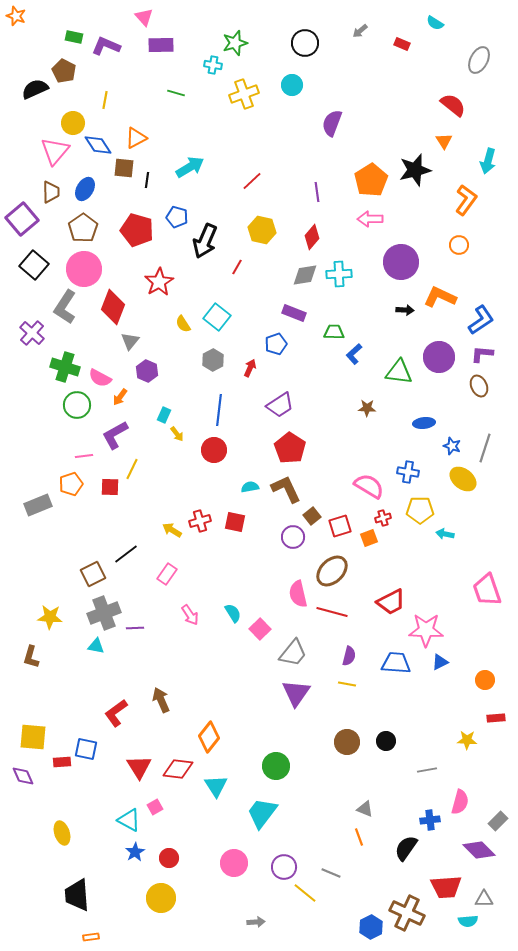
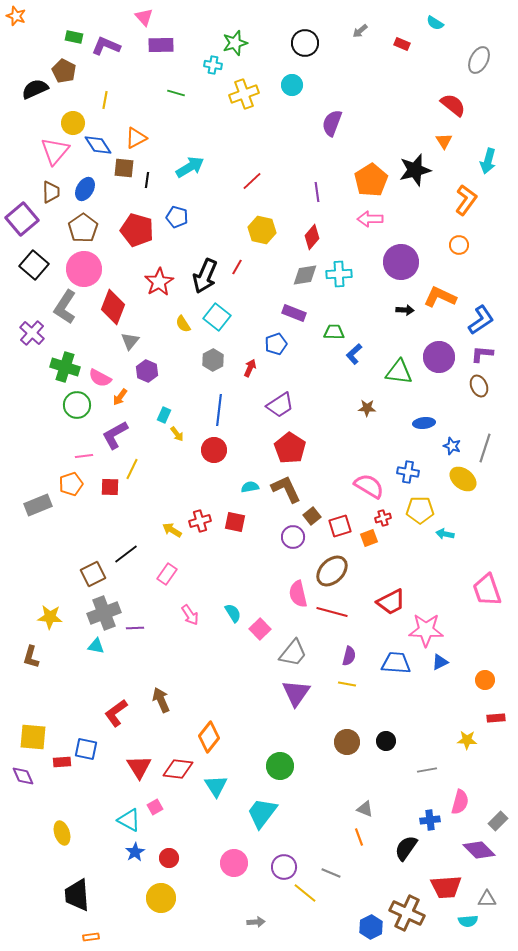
black arrow at (205, 241): moved 35 px down
green circle at (276, 766): moved 4 px right
gray triangle at (484, 899): moved 3 px right
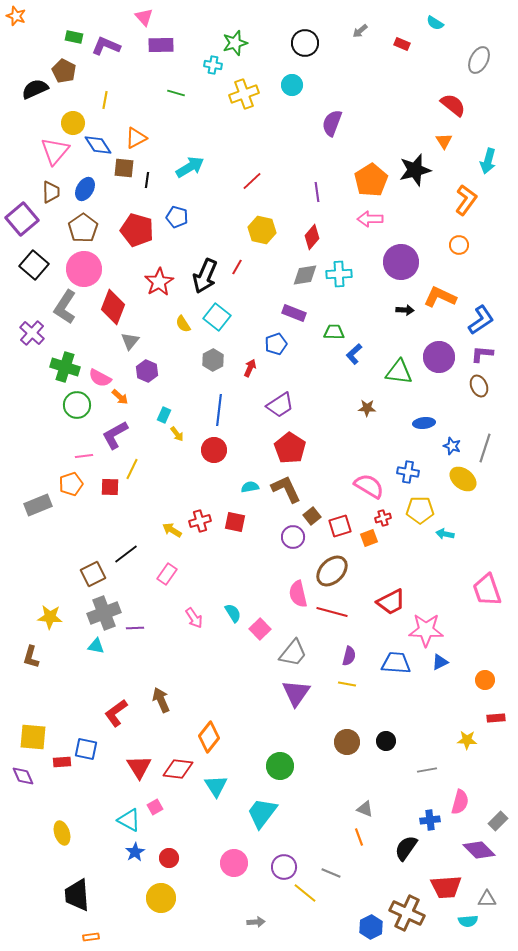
orange arrow at (120, 397): rotated 84 degrees counterclockwise
pink arrow at (190, 615): moved 4 px right, 3 px down
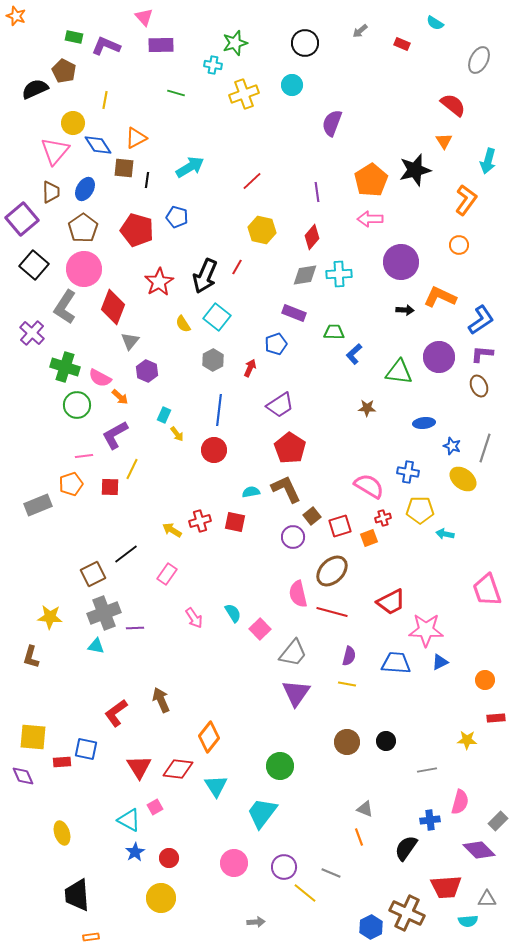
cyan semicircle at (250, 487): moved 1 px right, 5 px down
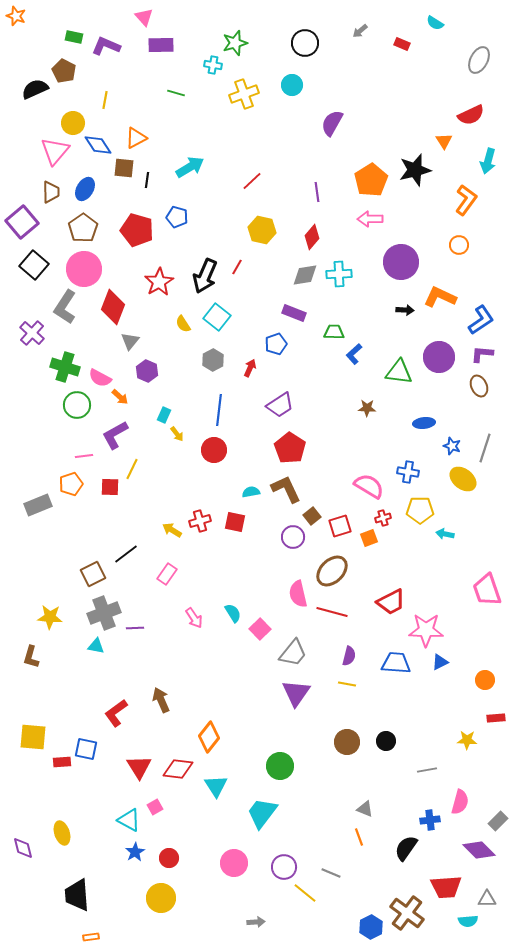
red semicircle at (453, 105): moved 18 px right, 10 px down; rotated 116 degrees clockwise
purple semicircle at (332, 123): rotated 8 degrees clockwise
purple square at (22, 219): moved 3 px down
purple diamond at (23, 776): moved 72 px down; rotated 10 degrees clockwise
brown cross at (407, 913): rotated 12 degrees clockwise
